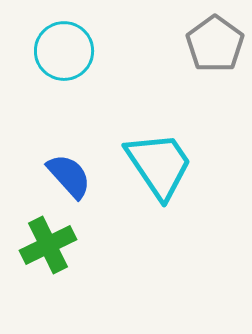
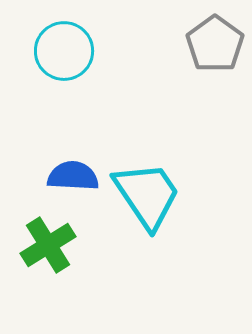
cyan trapezoid: moved 12 px left, 30 px down
blue semicircle: moved 4 px right; rotated 45 degrees counterclockwise
green cross: rotated 6 degrees counterclockwise
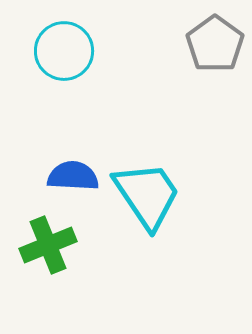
green cross: rotated 10 degrees clockwise
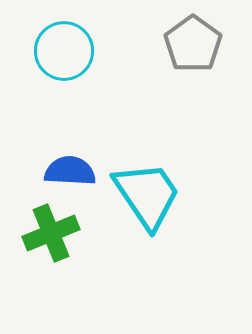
gray pentagon: moved 22 px left
blue semicircle: moved 3 px left, 5 px up
green cross: moved 3 px right, 12 px up
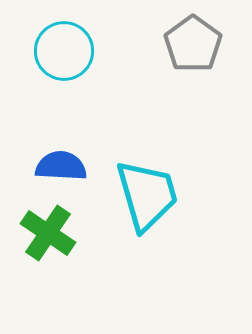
blue semicircle: moved 9 px left, 5 px up
cyan trapezoid: rotated 18 degrees clockwise
green cross: moved 3 px left; rotated 34 degrees counterclockwise
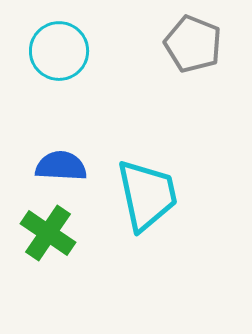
gray pentagon: rotated 14 degrees counterclockwise
cyan circle: moved 5 px left
cyan trapezoid: rotated 4 degrees clockwise
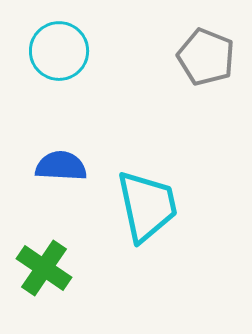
gray pentagon: moved 13 px right, 13 px down
cyan trapezoid: moved 11 px down
green cross: moved 4 px left, 35 px down
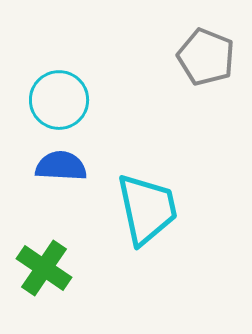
cyan circle: moved 49 px down
cyan trapezoid: moved 3 px down
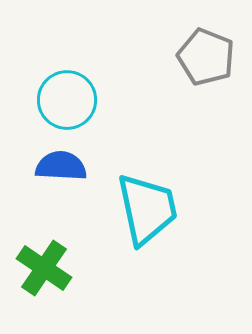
cyan circle: moved 8 px right
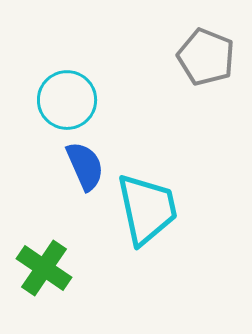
blue semicircle: moved 24 px right; rotated 63 degrees clockwise
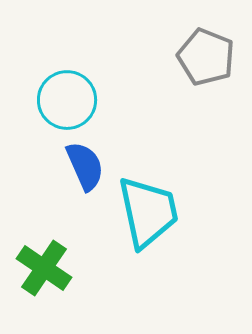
cyan trapezoid: moved 1 px right, 3 px down
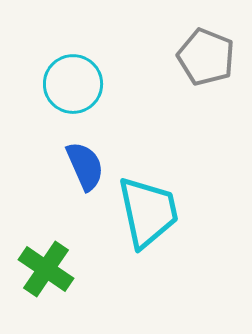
cyan circle: moved 6 px right, 16 px up
green cross: moved 2 px right, 1 px down
